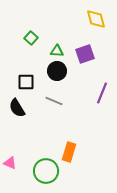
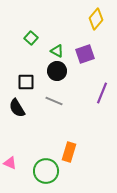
yellow diamond: rotated 55 degrees clockwise
green triangle: rotated 24 degrees clockwise
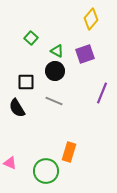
yellow diamond: moved 5 px left
black circle: moved 2 px left
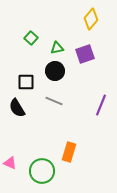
green triangle: moved 3 px up; rotated 40 degrees counterclockwise
purple line: moved 1 px left, 12 px down
green circle: moved 4 px left
